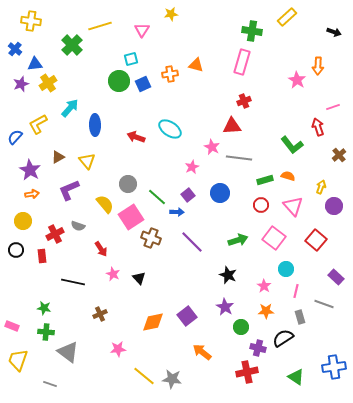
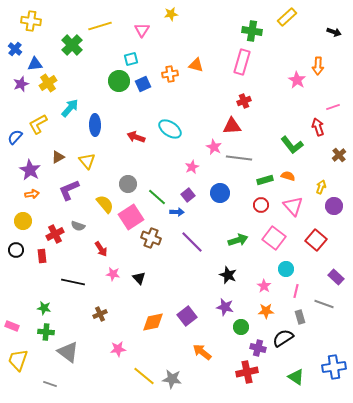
pink star at (212, 147): moved 2 px right
pink star at (113, 274): rotated 16 degrees counterclockwise
purple star at (225, 307): rotated 18 degrees counterclockwise
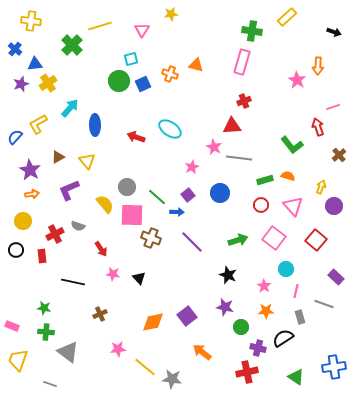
orange cross at (170, 74): rotated 28 degrees clockwise
gray circle at (128, 184): moved 1 px left, 3 px down
pink square at (131, 217): moved 1 px right, 2 px up; rotated 35 degrees clockwise
yellow line at (144, 376): moved 1 px right, 9 px up
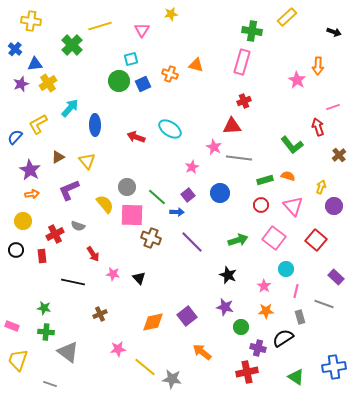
red arrow at (101, 249): moved 8 px left, 5 px down
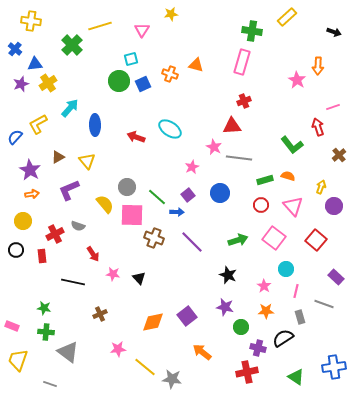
brown cross at (151, 238): moved 3 px right
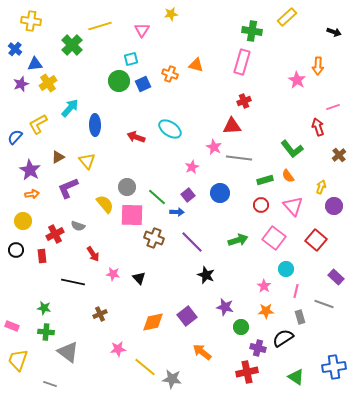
green L-shape at (292, 145): moved 4 px down
orange semicircle at (288, 176): rotated 144 degrees counterclockwise
purple L-shape at (69, 190): moved 1 px left, 2 px up
black star at (228, 275): moved 22 px left
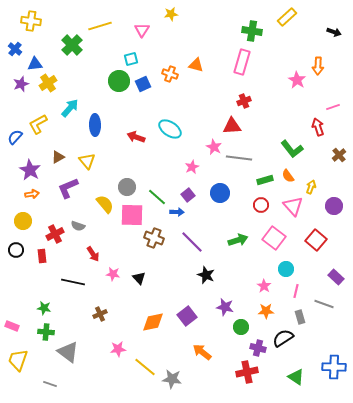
yellow arrow at (321, 187): moved 10 px left
blue cross at (334, 367): rotated 10 degrees clockwise
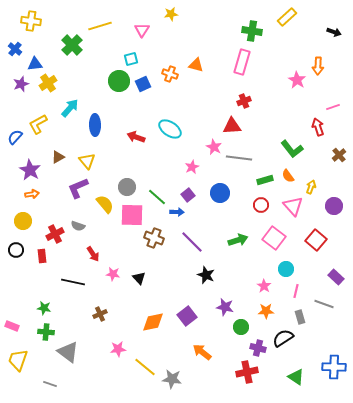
purple L-shape at (68, 188): moved 10 px right
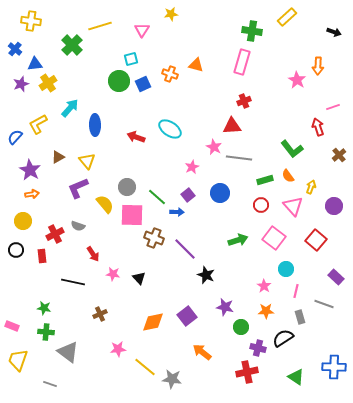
purple line at (192, 242): moved 7 px left, 7 px down
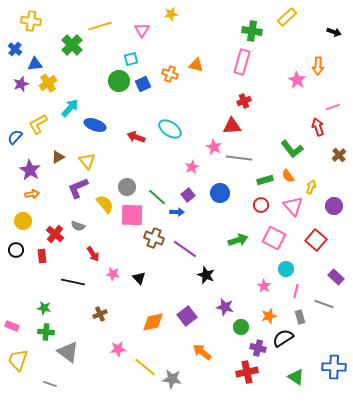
blue ellipse at (95, 125): rotated 70 degrees counterclockwise
red cross at (55, 234): rotated 24 degrees counterclockwise
pink square at (274, 238): rotated 10 degrees counterclockwise
purple line at (185, 249): rotated 10 degrees counterclockwise
orange star at (266, 311): moved 3 px right, 5 px down; rotated 14 degrees counterclockwise
